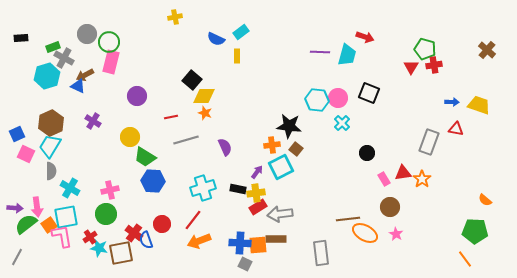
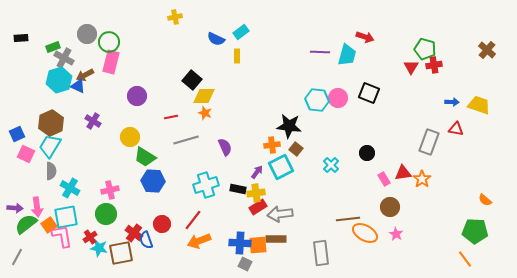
cyan hexagon at (47, 76): moved 12 px right, 4 px down
cyan cross at (342, 123): moved 11 px left, 42 px down
cyan cross at (203, 188): moved 3 px right, 3 px up
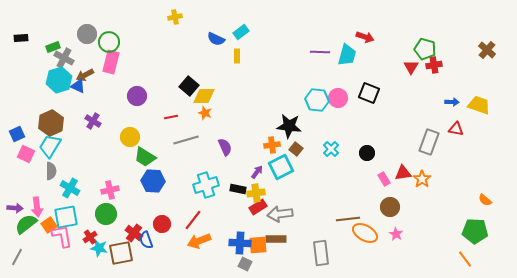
black square at (192, 80): moved 3 px left, 6 px down
cyan cross at (331, 165): moved 16 px up
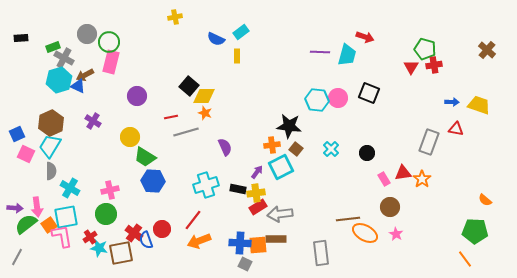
gray line at (186, 140): moved 8 px up
red circle at (162, 224): moved 5 px down
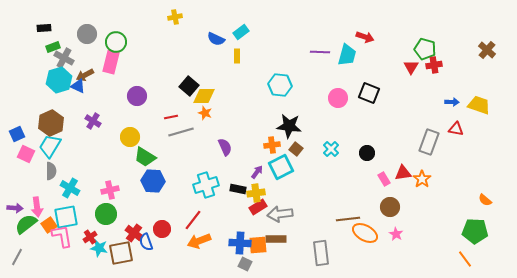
black rectangle at (21, 38): moved 23 px right, 10 px up
green circle at (109, 42): moved 7 px right
cyan hexagon at (317, 100): moved 37 px left, 15 px up
gray line at (186, 132): moved 5 px left
blue semicircle at (146, 240): moved 2 px down
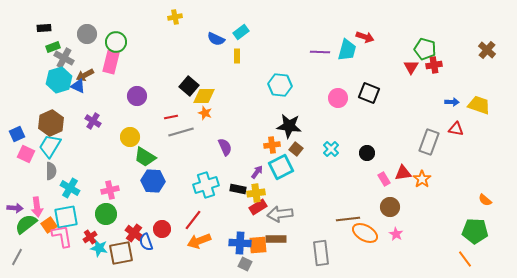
cyan trapezoid at (347, 55): moved 5 px up
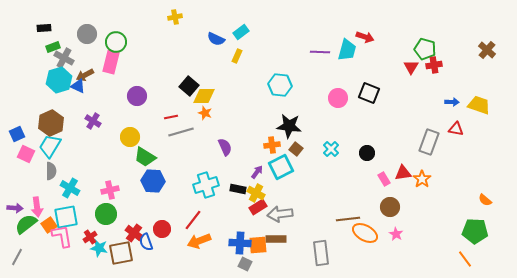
yellow rectangle at (237, 56): rotated 24 degrees clockwise
yellow cross at (256, 193): rotated 36 degrees clockwise
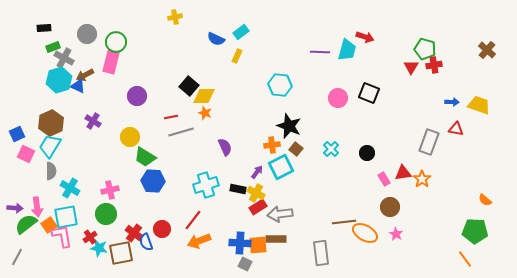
black star at (289, 126): rotated 15 degrees clockwise
brown line at (348, 219): moved 4 px left, 3 px down
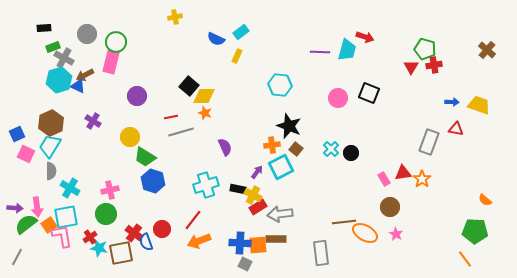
black circle at (367, 153): moved 16 px left
blue hexagon at (153, 181): rotated 15 degrees clockwise
yellow cross at (256, 193): moved 3 px left, 2 px down
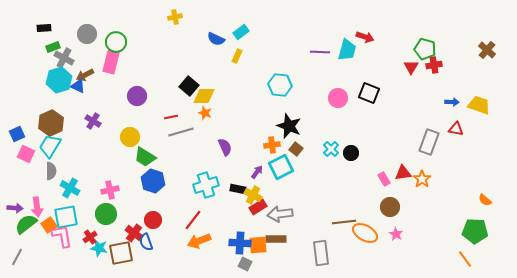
red circle at (162, 229): moved 9 px left, 9 px up
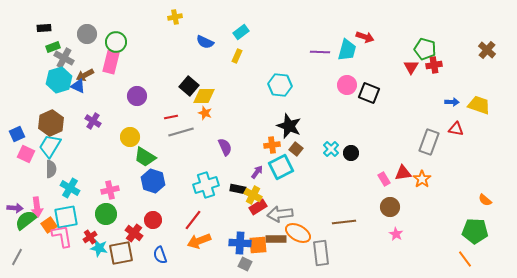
blue semicircle at (216, 39): moved 11 px left, 3 px down
pink circle at (338, 98): moved 9 px right, 13 px up
gray semicircle at (51, 171): moved 2 px up
green semicircle at (26, 224): moved 4 px up
orange ellipse at (365, 233): moved 67 px left
blue semicircle at (146, 242): moved 14 px right, 13 px down
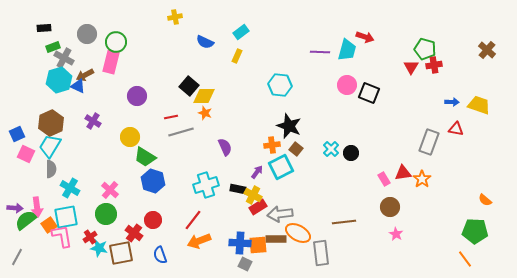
pink cross at (110, 190): rotated 36 degrees counterclockwise
